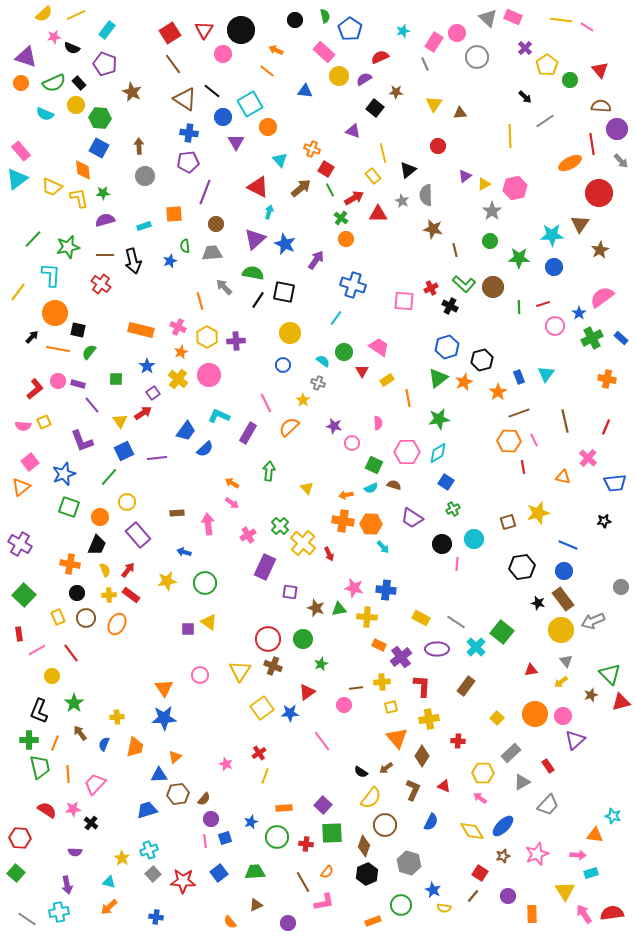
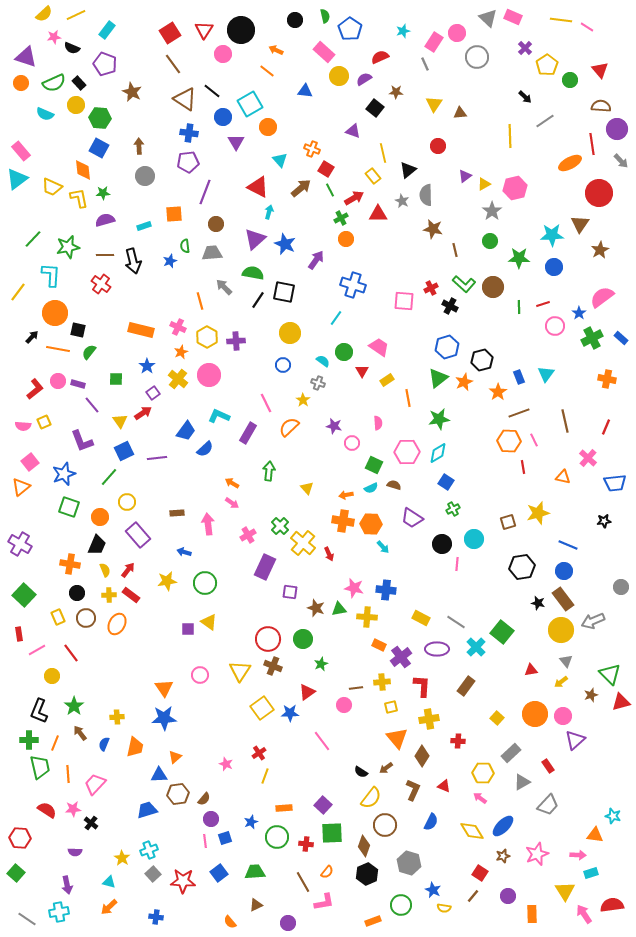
green cross at (341, 218): rotated 24 degrees clockwise
green star at (74, 703): moved 3 px down
red semicircle at (612, 913): moved 8 px up
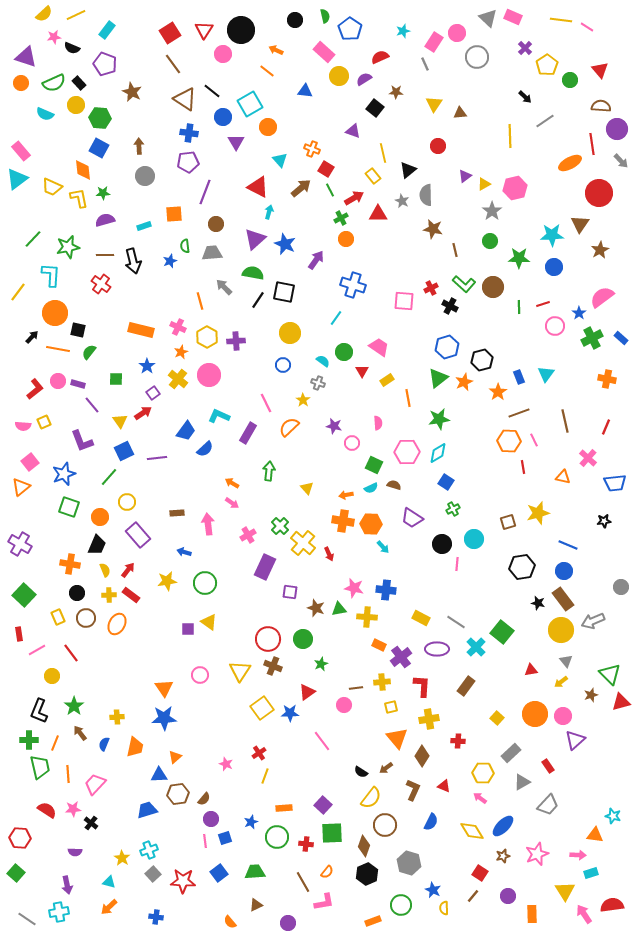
yellow semicircle at (444, 908): rotated 80 degrees clockwise
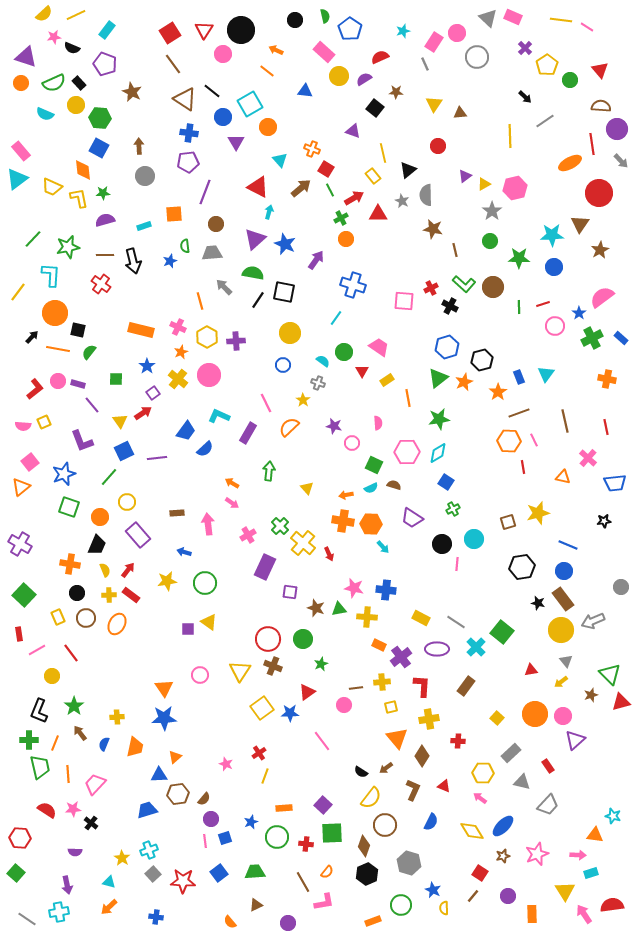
red line at (606, 427): rotated 35 degrees counterclockwise
gray triangle at (522, 782): rotated 42 degrees clockwise
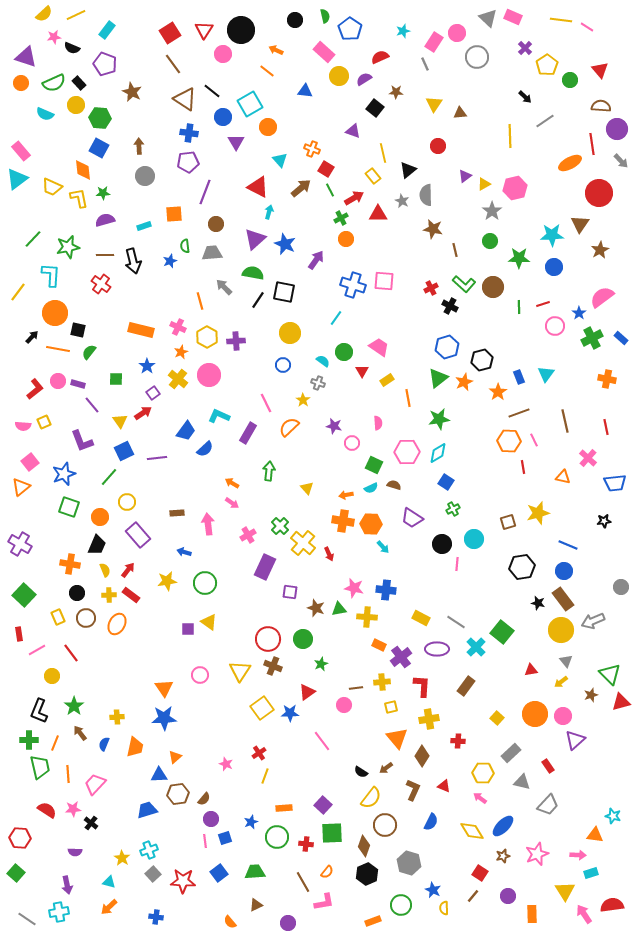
pink square at (404, 301): moved 20 px left, 20 px up
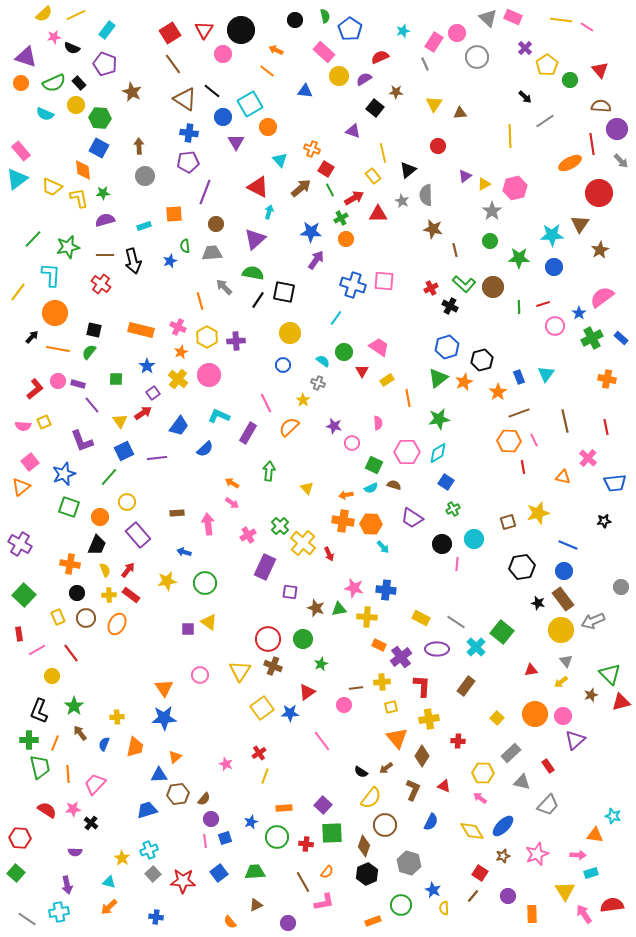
blue star at (285, 244): moved 26 px right, 12 px up; rotated 20 degrees counterclockwise
black square at (78, 330): moved 16 px right
blue trapezoid at (186, 431): moved 7 px left, 5 px up
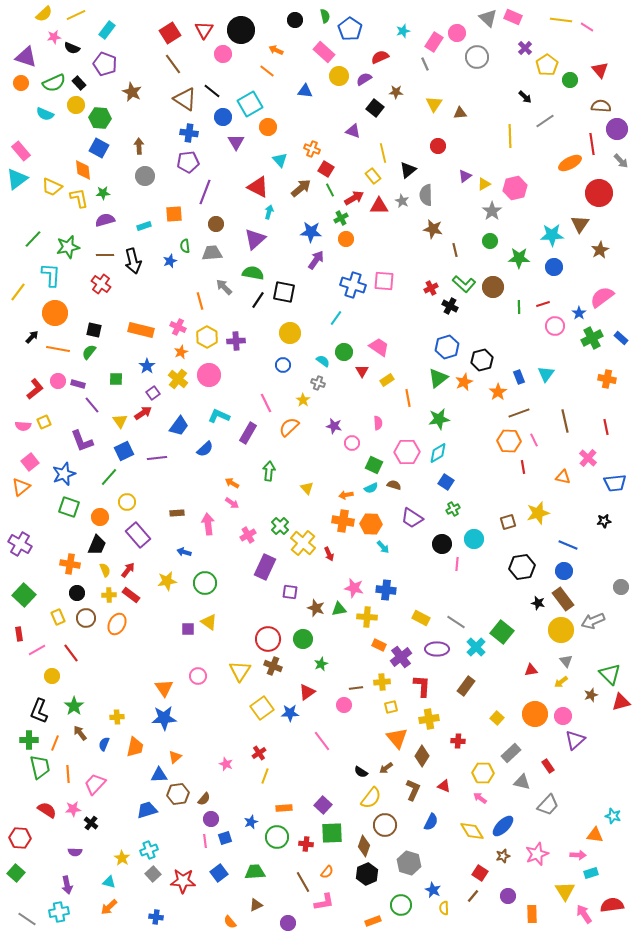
red triangle at (378, 214): moved 1 px right, 8 px up
pink circle at (200, 675): moved 2 px left, 1 px down
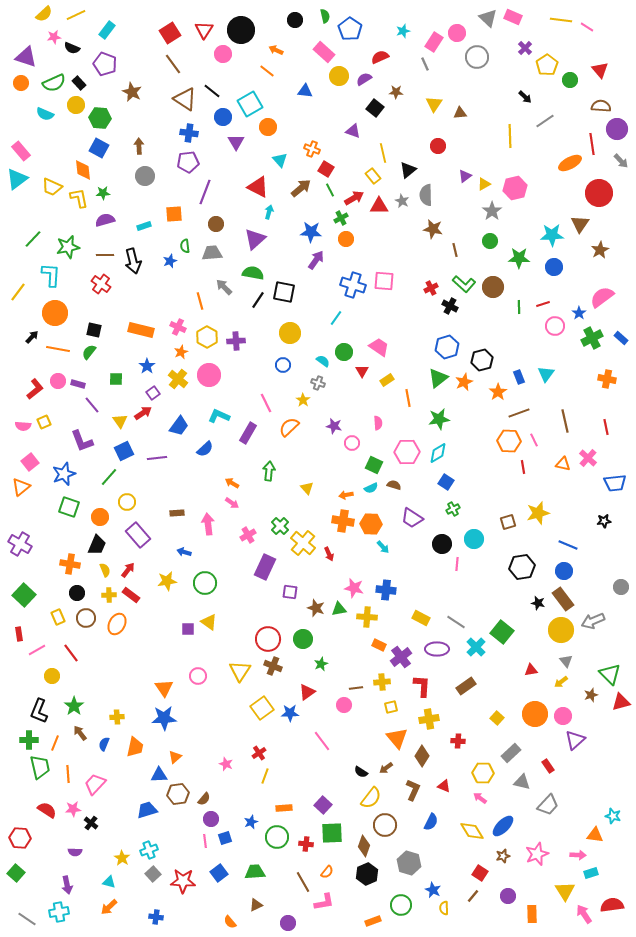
orange triangle at (563, 477): moved 13 px up
brown rectangle at (466, 686): rotated 18 degrees clockwise
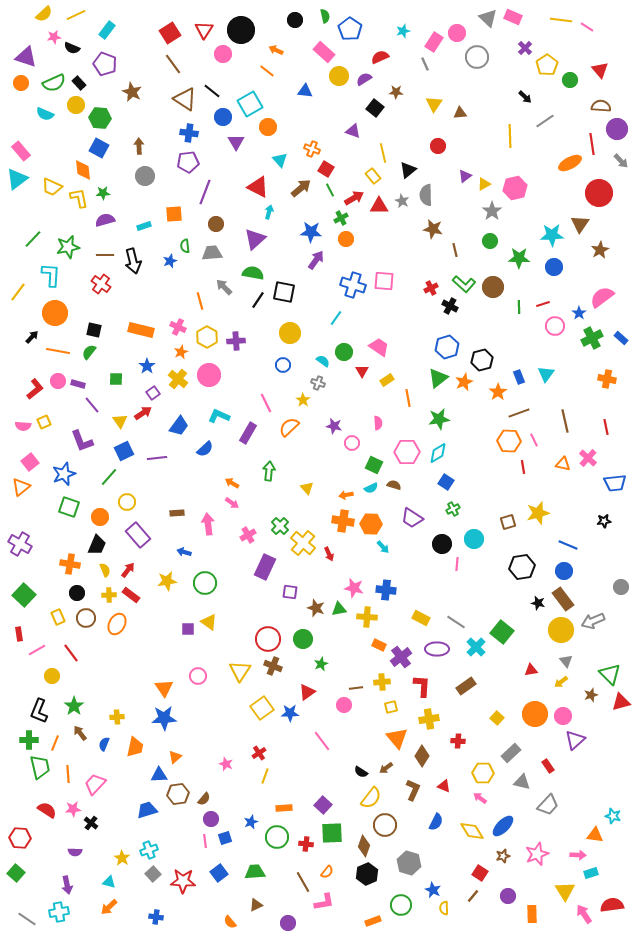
orange line at (58, 349): moved 2 px down
blue semicircle at (431, 822): moved 5 px right
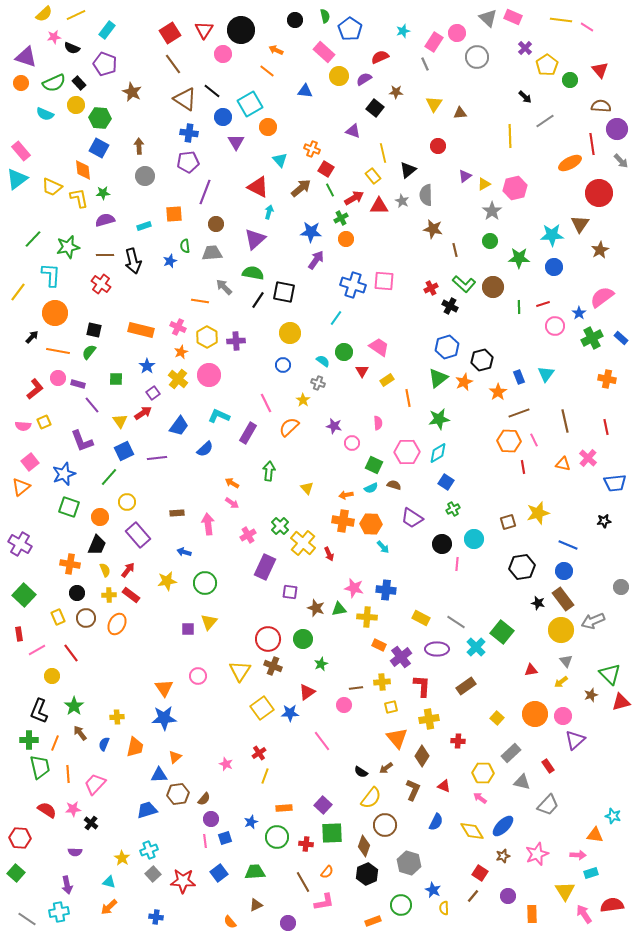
orange line at (200, 301): rotated 66 degrees counterclockwise
pink circle at (58, 381): moved 3 px up
yellow triangle at (209, 622): rotated 36 degrees clockwise
